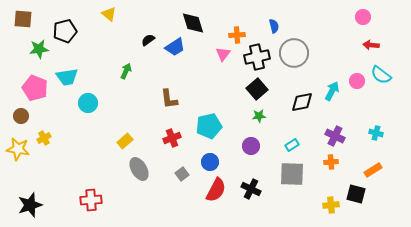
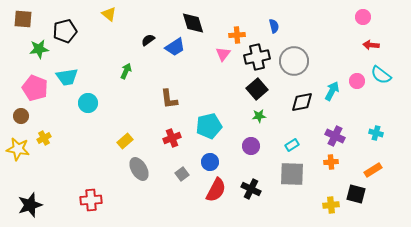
gray circle at (294, 53): moved 8 px down
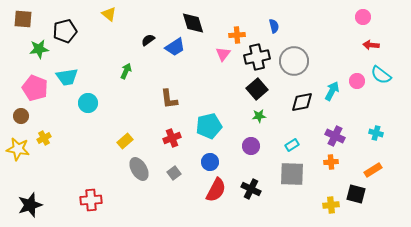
gray square at (182, 174): moved 8 px left, 1 px up
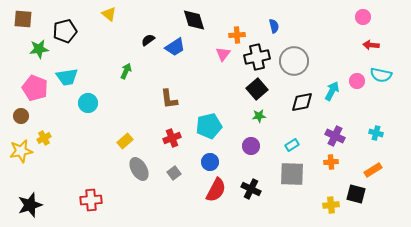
black diamond at (193, 23): moved 1 px right, 3 px up
cyan semicircle at (381, 75): rotated 25 degrees counterclockwise
yellow star at (18, 149): moved 3 px right, 2 px down; rotated 20 degrees counterclockwise
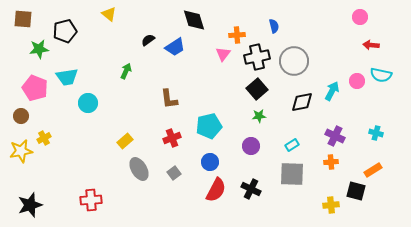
pink circle at (363, 17): moved 3 px left
black square at (356, 194): moved 3 px up
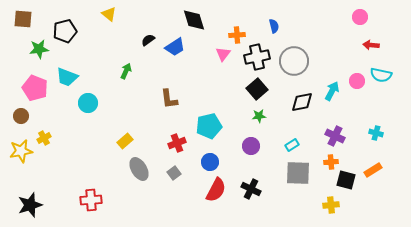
cyan trapezoid at (67, 77): rotated 30 degrees clockwise
red cross at (172, 138): moved 5 px right, 5 px down
gray square at (292, 174): moved 6 px right, 1 px up
black square at (356, 191): moved 10 px left, 11 px up
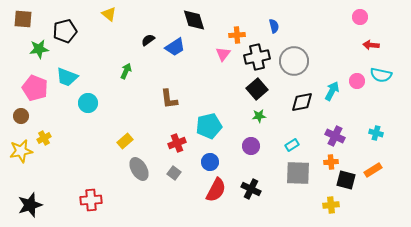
gray square at (174, 173): rotated 16 degrees counterclockwise
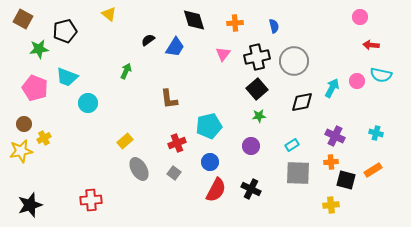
brown square at (23, 19): rotated 24 degrees clockwise
orange cross at (237, 35): moved 2 px left, 12 px up
blue trapezoid at (175, 47): rotated 25 degrees counterclockwise
cyan arrow at (332, 91): moved 3 px up
brown circle at (21, 116): moved 3 px right, 8 px down
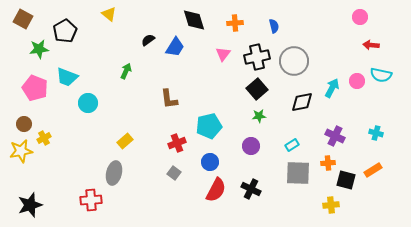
black pentagon at (65, 31): rotated 15 degrees counterclockwise
orange cross at (331, 162): moved 3 px left, 1 px down
gray ellipse at (139, 169): moved 25 px left, 4 px down; rotated 45 degrees clockwise
